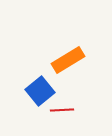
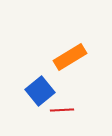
orange rectangle: moved 2 px right, 3 px up
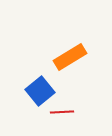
red line: moved 2 px down
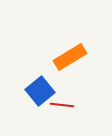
red line: moved 7 px up; rotated 10 degrees clockwise
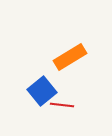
blue square: moved 2 px right
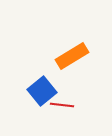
orange rectangle: moved 2 px right, 1 px up
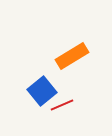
red line: rotated 30 degrees counterclockwise
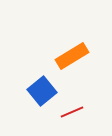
red line: moved 10 px right, 7 px down
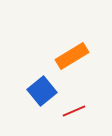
red line: moved 2 px right, 1 px up
